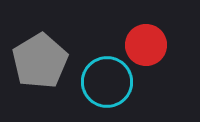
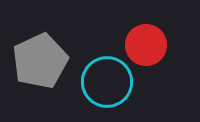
gray pentagon: rotated 6 degrees clockwise
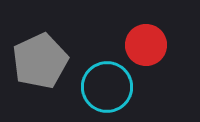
cyan circle: moved 5 px down
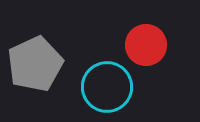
gray pentagon: moved 5 px left, 3 px down
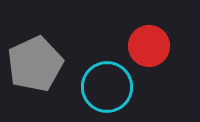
red circle: moved 3 px right, 1 px down
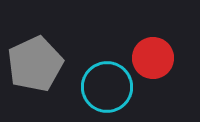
red circle: moved 4 px right, 12 px down
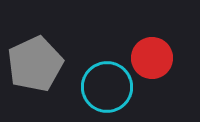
red circle: moved 1 px left
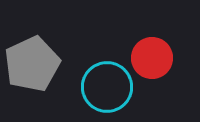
gray pentagon: moved 3 px left
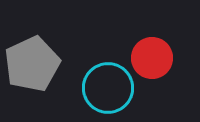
cyan circle: moved 1 px right, 1 px down
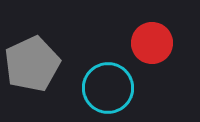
red circle: moved 15 px up
